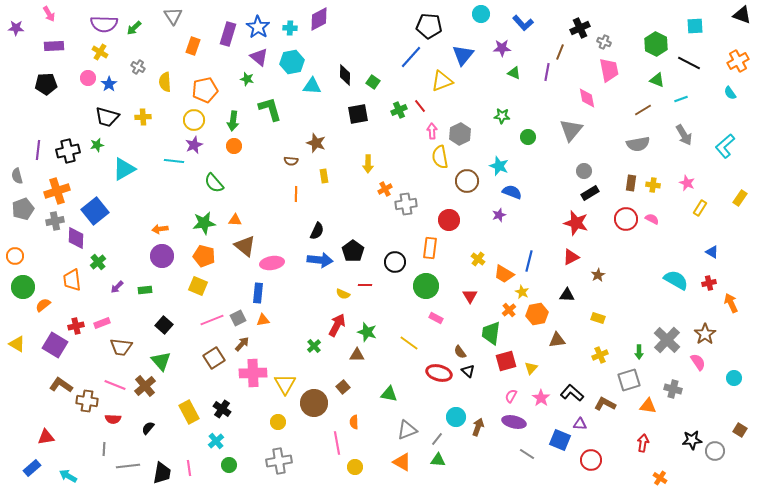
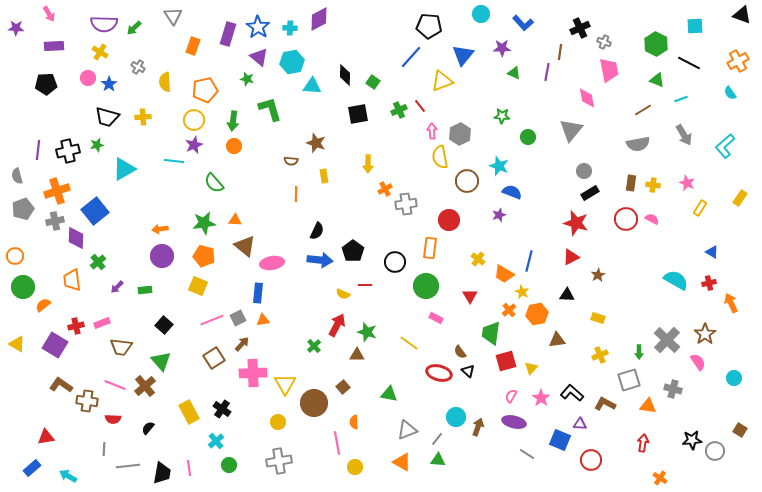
brown line at (560, 52): rotated 14 degrees counterclockwise
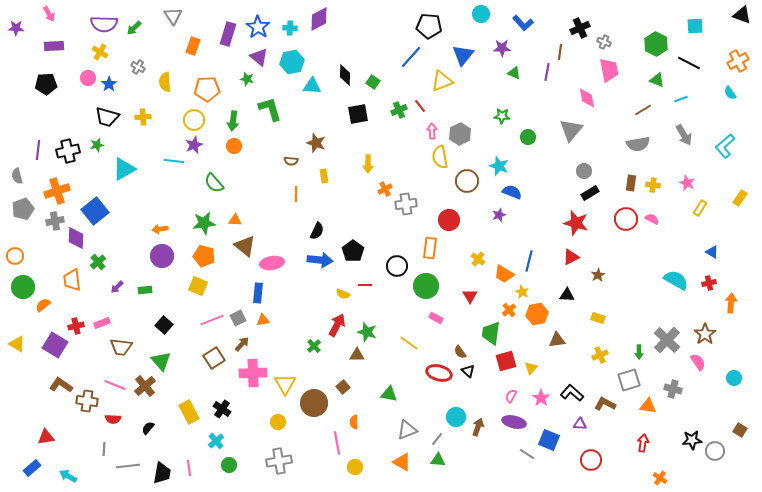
orange pentagon at (205, 90): moved 2 px right, 1 px up; rotated 10 degrees clockwise
black circle at (395, 262): moved 2 px right, 4 px down
orange arrow at (731, 303): rotated 30 degrees clockwise
blue square at (560, 440): moved 11 px left
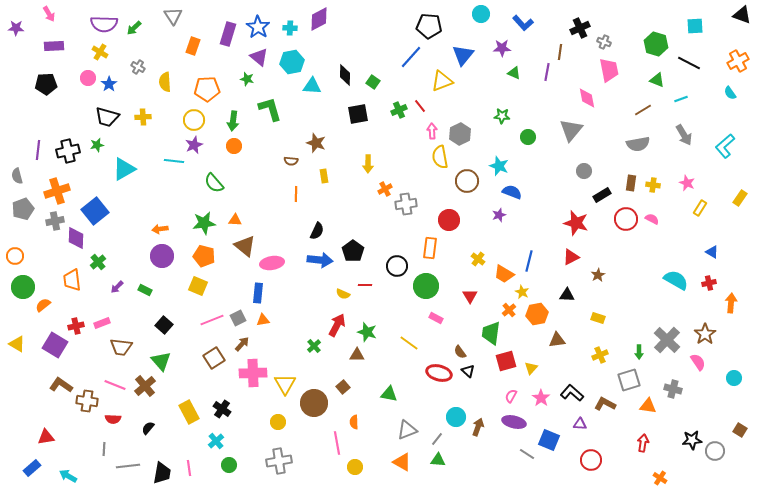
green hexagon at (656, 44): rotated 10 degrees counterclockwise
black rectangle at (590, 193): moved 12 px right, 2 px down
green rectangle at (145, 290): rotated 32 degrees clockwise
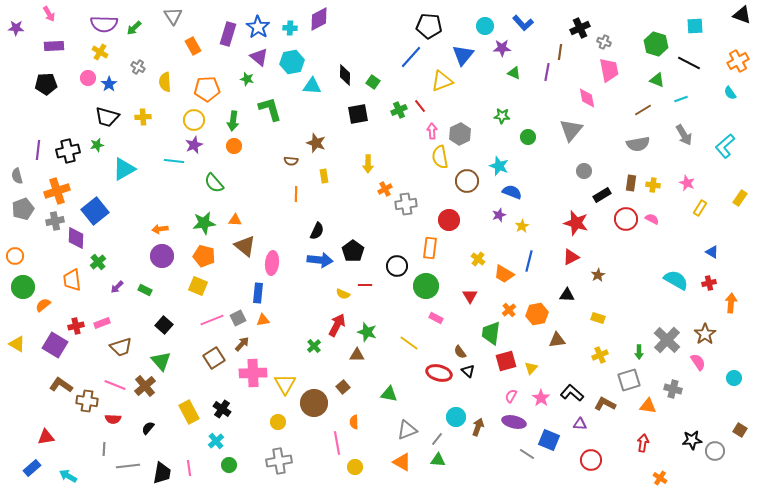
cyan circle at (481, 14): moved 4 px right, 12 px down
orange rectangle at (193, 46): rotated 48 degrees counterclockwise
pink ellipse at (272, 263): rotated 75 degrees counterclockwise
yellow star at (522, 292): moved 66 px up; rotated 16 degrees clockwise
brown trapezoid at (121, 347): rotated 25 degrees counterclockwise
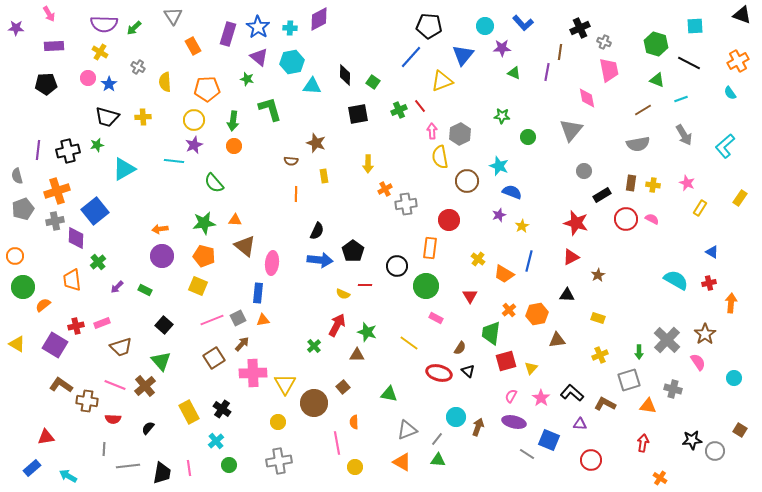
brown semicircle at (460, 352): moved 4 px up; rotated 112 degrees counterclockwise
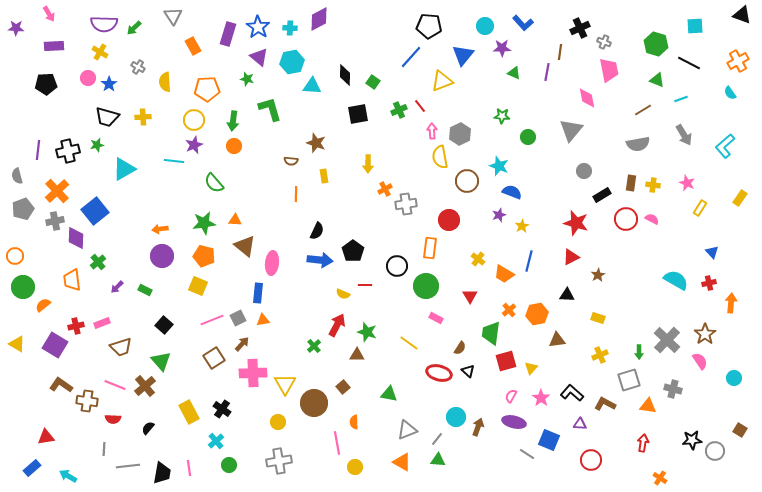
orange cross at (57, 191): rotated 25 degrees counterclockwise
blue triangle at (712, 252): rotated 16 degrees clockwise
pink semicircle at (698, 362): moved 2 px right, 1 px up
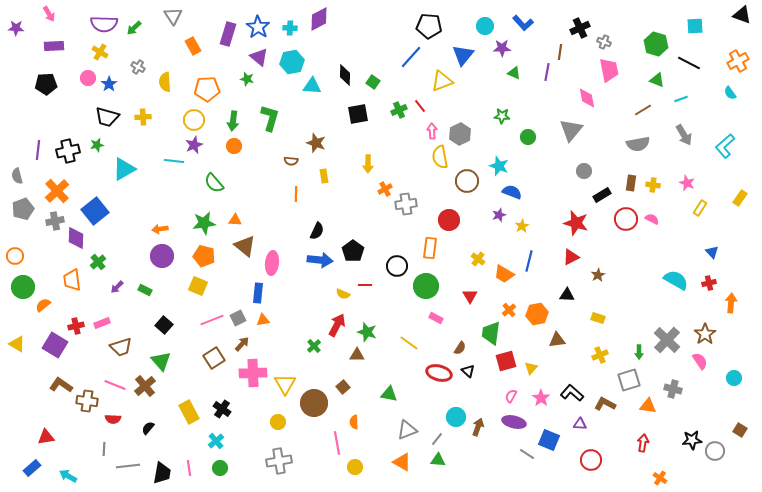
green L-shape at (270, 109): moved 9 px down; rotated 32 degrees clockwise
green circle at (229, 465): moved 9 px left, 3 px down
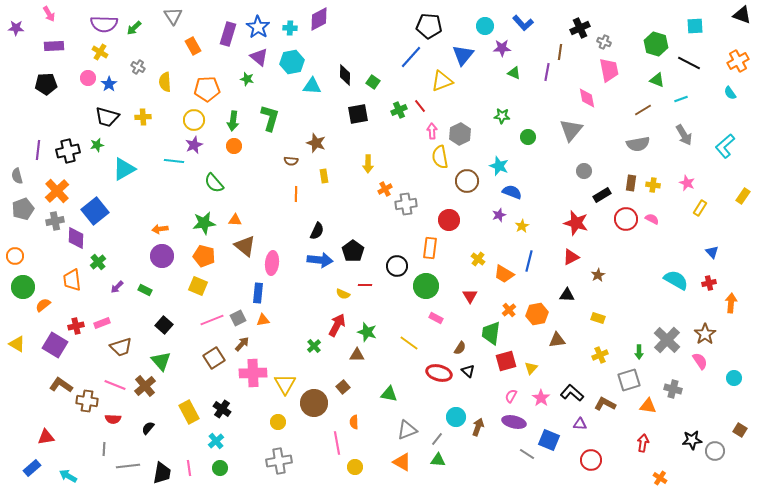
yellow rectangle at (740, 198): moved 3 px right, 2 px up
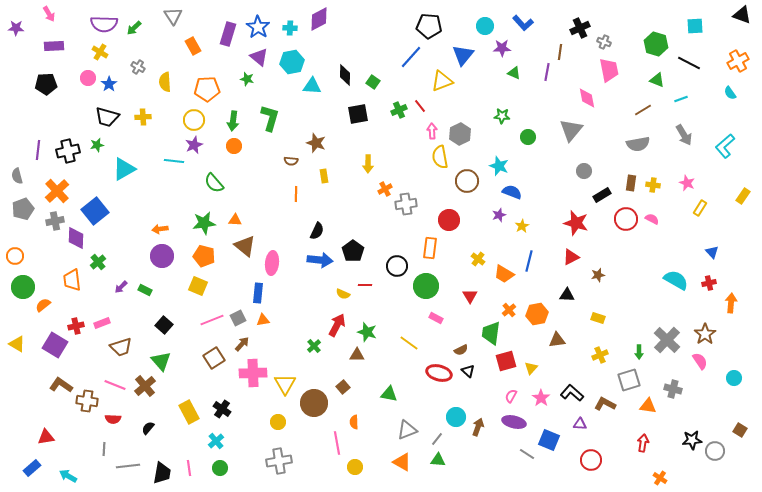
brown star at (598, 275): rotated 16 degrees clockwise
purple arrow at (117, 287): moved 4 px right
brown semicircle at (460, 348): moved 1 px right, 2 px down; rotated 32 degrees clockwise
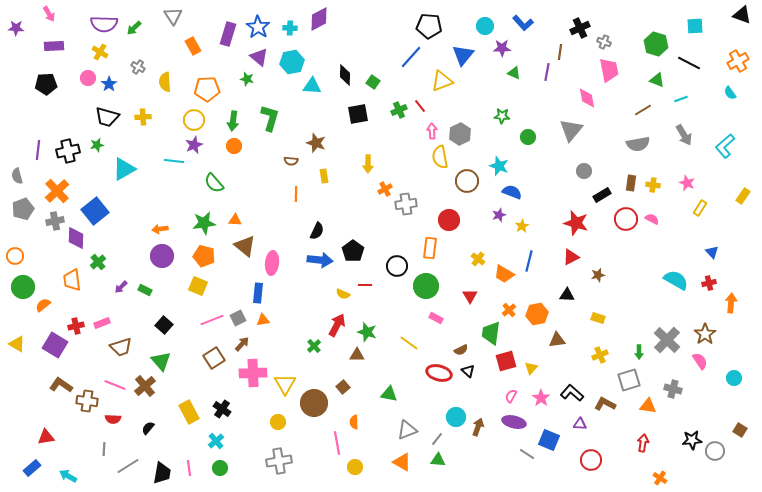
gray line at (128, 466): rotated 25 degrees counterclockwise
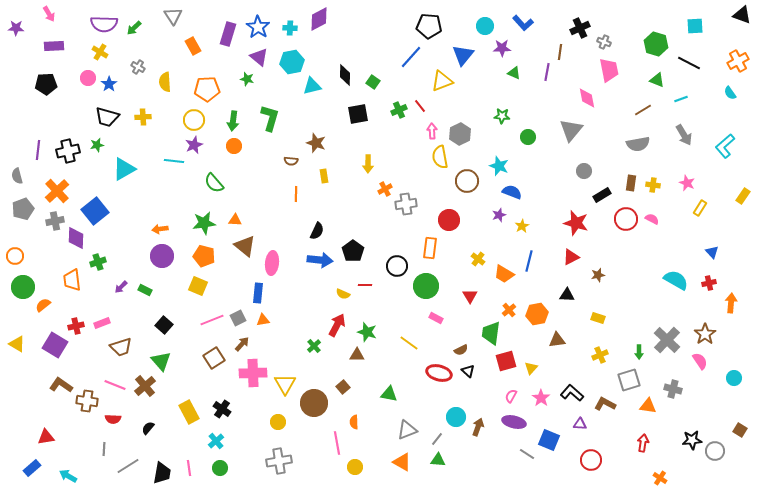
cyan triangle at (312, 86): rotated 18 degrees counterclockwise
green cross at (98, 262): rotated 21 degrees clockwise
